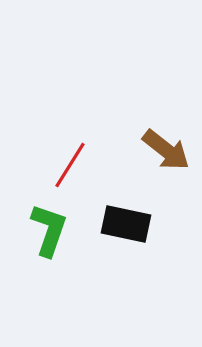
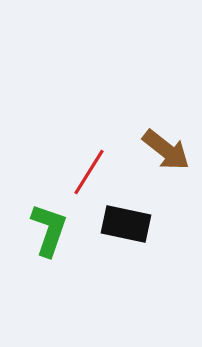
red line: moved 19 px right, 7 px down
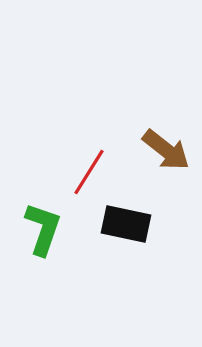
green L-shape: moved 6 px left, 1 px up
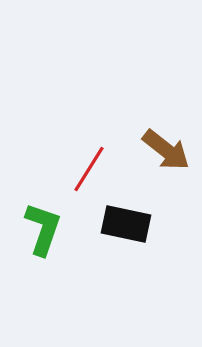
red line: moved 3 px up
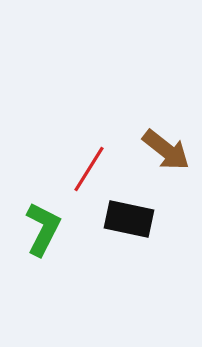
black rectangle: moved 3 px right, 5 px up
green L-shape: rotated 8 degrees clockwise
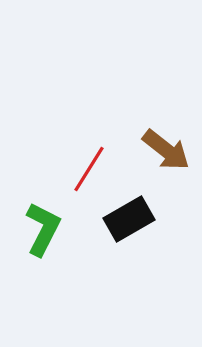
black rectangle: rotated 42 degrees counterclockwise
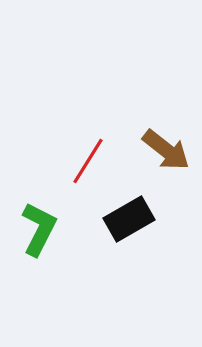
red line: moved 1 px left, 8 px up
green L-shape: moved 4 px left
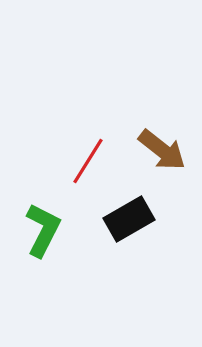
brown arrow: moved 4 px left
green L-shape: moved 4 px right, 1 px down
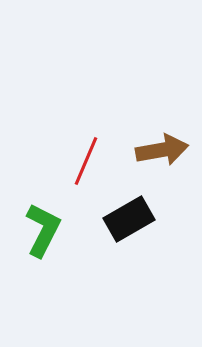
brown arrow: rotated 48 degrees counterclockwise
red line: moved 2 px left; rotated 9 degrees counterclockwise
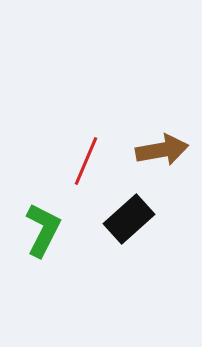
black rectangle: rotated 12 degrees counterclockwise
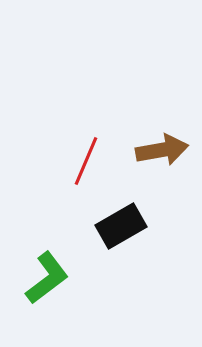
black rectangle: moved 8 px left, 7 px down; rotated 12 degrees clockwise
green L-shape: moved 4 px right, 48 px down; rotated 26 degrees clockwise
